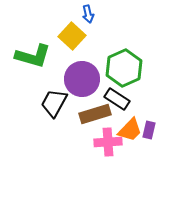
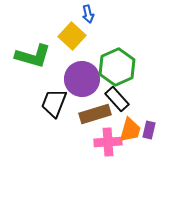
green hexagon: moved 7 px left, 1 px up
black rectangle: rotated 15 degrees clockwise
black trapezoid: rotated 8 degrees counterclockwise
orange trapezoid: rotated 28 degrees counterclockwise
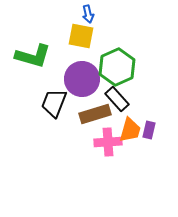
yellow square: moved 9 px right; rotated 32 degrees counterclockwise
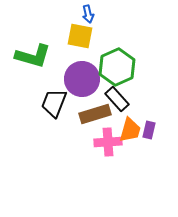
yellow square: moved 1 px left
